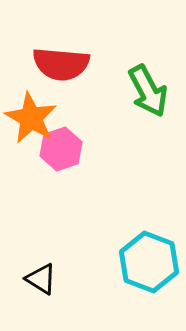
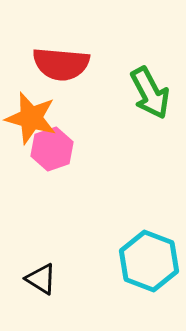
green arrow: moved 2 px right, 2 px down
orange star: rotated 14 degrees counterclockwise
pink hexagon: moved 9 px left
cyan hexagon: moved 1 px up
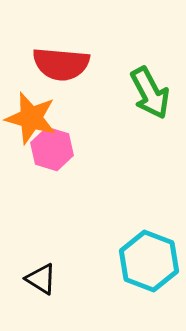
pink hexagon: rotated 24 degrees counterclockwise
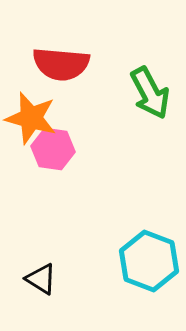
pink hexagon: moved 1 px right; rotated 9 degrees counterclockwise
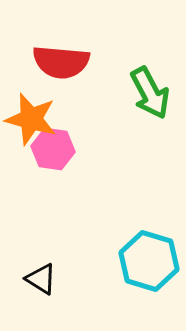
red semicircle: moved 2 px up
orange star: moved 1 px down
cyan hexagon: rotated 4 degrees counterclockwise
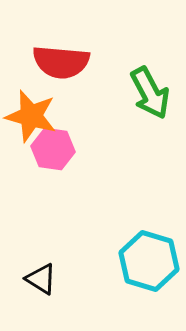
orange star: moved 3 px up
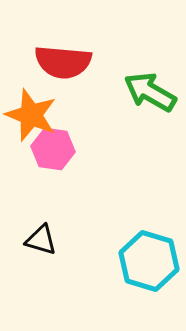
red semicircle: moved 2 px right
green arrow: moved 1 px up; rotated 148 degrees clockwise
orange star: moved 1 px up; rotated 6 degrees clockwise
black triangle: moved 39 px up; rotated 16 degrees counterclockwise
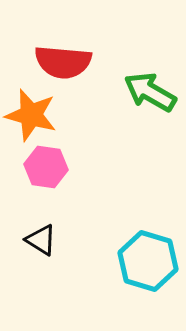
orange star: rotated 6 degrees counterclockwise
pink hexagon: moved 7 px left, 18 px down
black triangle: rotated 16 degrees clockwise
cyan hexagon: moved 1 px left
